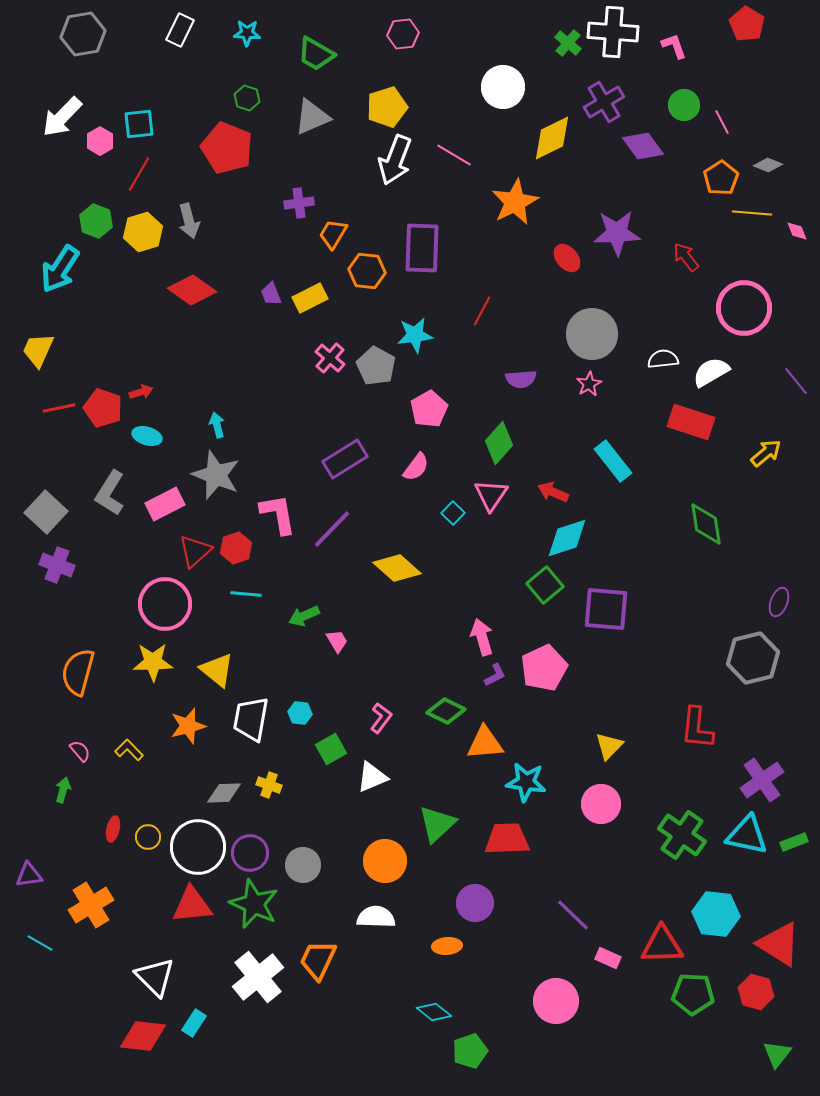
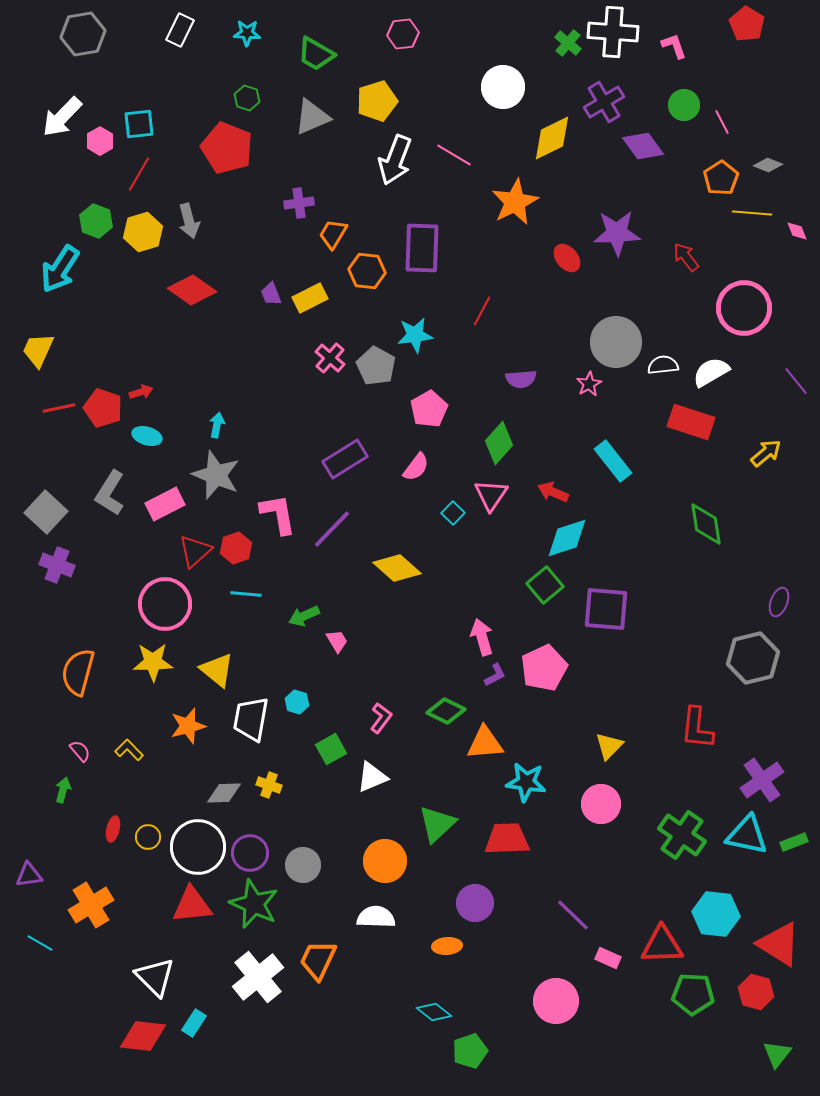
yellow pentagon at (387, 107): moved 10 px left, 6 px up
gray circle at (592, 334): moved 24 px right, 8 px down
white semicircle at (663, 359): moved 6 px down
cyan arrow at (217, 425): rotated 25 degrees clockwise
cyan hexagon at (300, 713): moved 3 px left, 11 px up; rotated 10 degrees clockwise
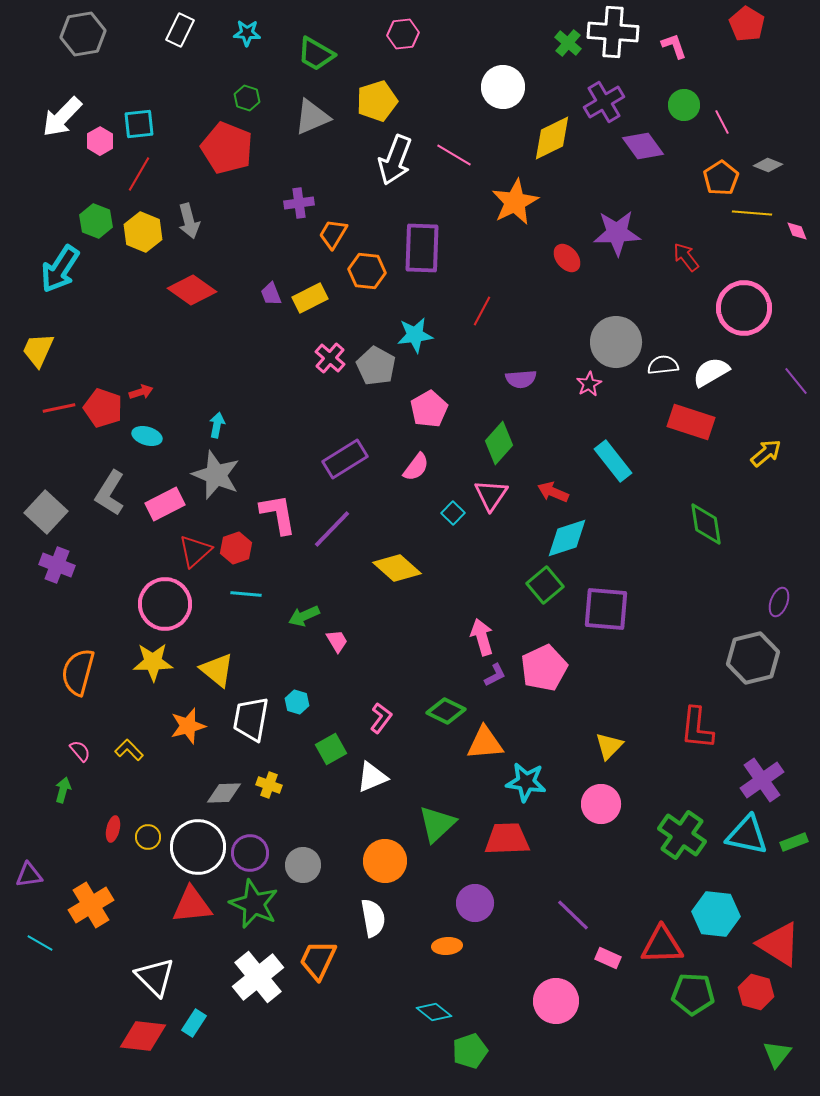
yellow hexagon at (143, 232): rotated 21 degrees counterclockwise
white semicircle at (376, 917): moved 3 px left, 1 px down; rotated 78 degrees clockwise
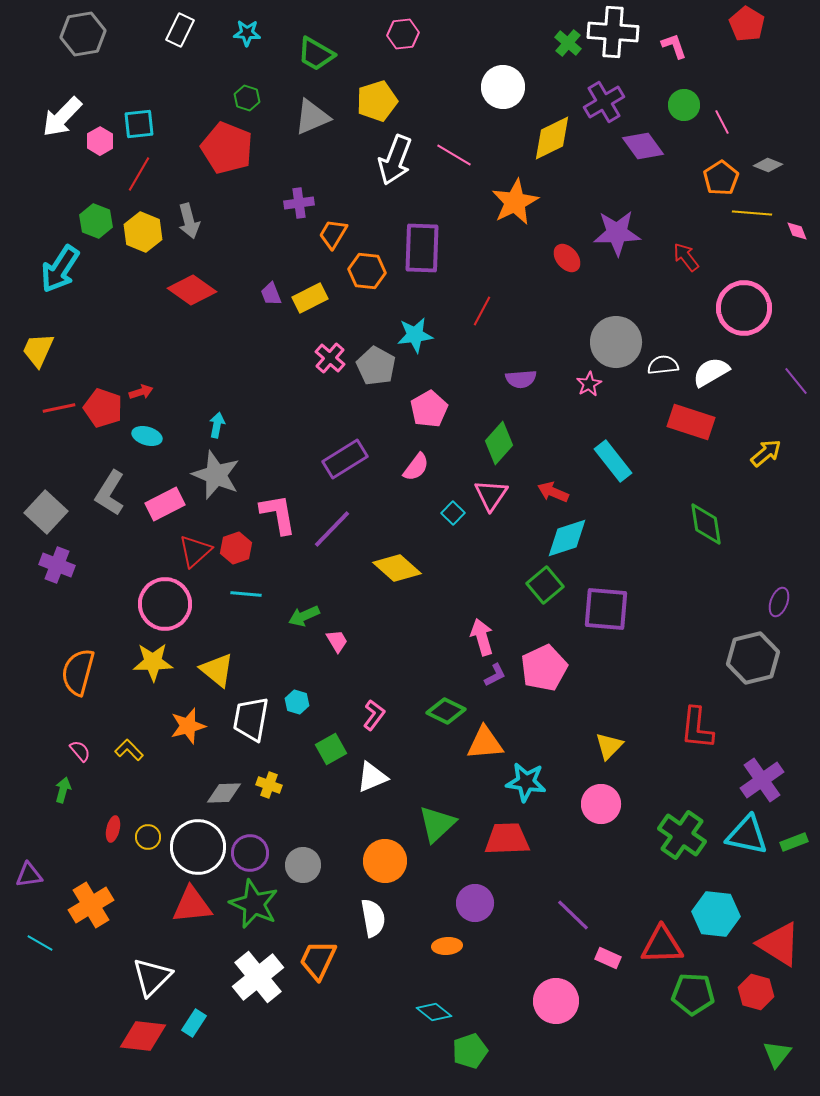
pink L-shape at (381, 718): moved 7 px left, 3 px up
white triangle at (155, 977): moved 3 px left; rotated 30 degrees clockwise
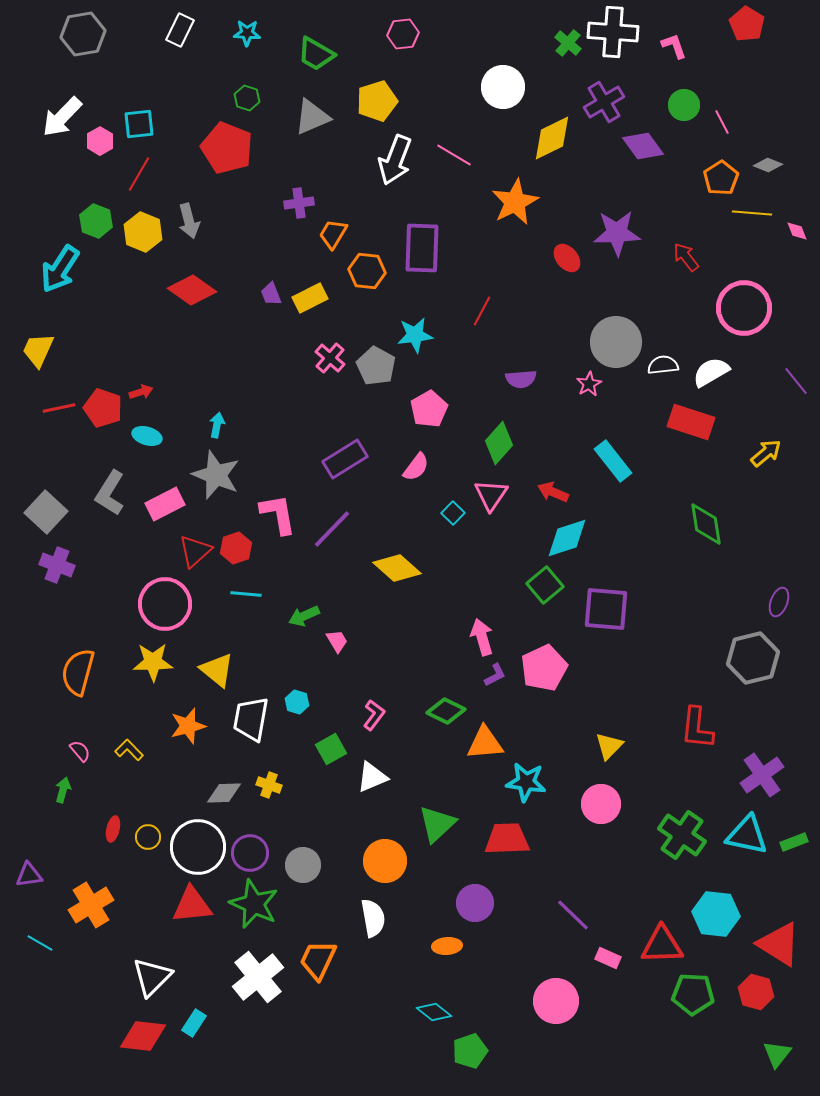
purple cross at (762, 780): moved 5 px up
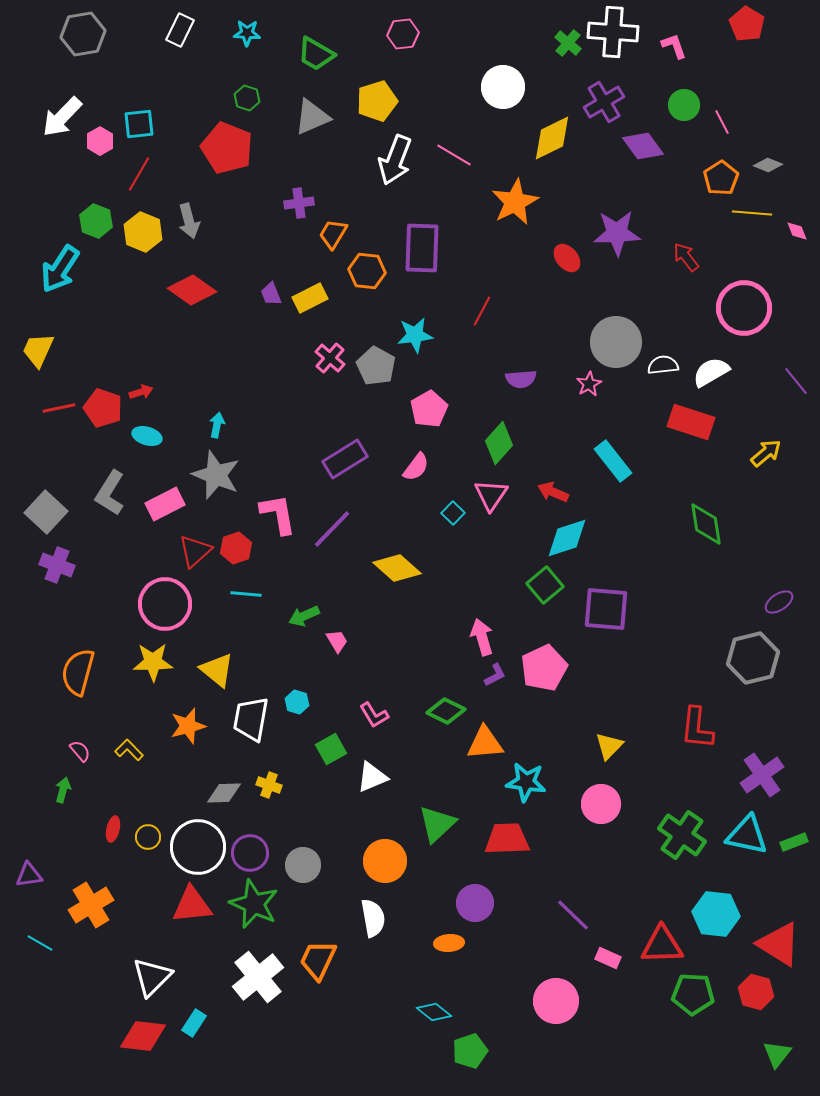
purple ellipse at (779, 602): rotated 36 degrees clockwise
pink L-shape at (374, 715): rotated 112 degrees clockwise
orange ellipse at (447, 946): moved 2 px right, 3 px up
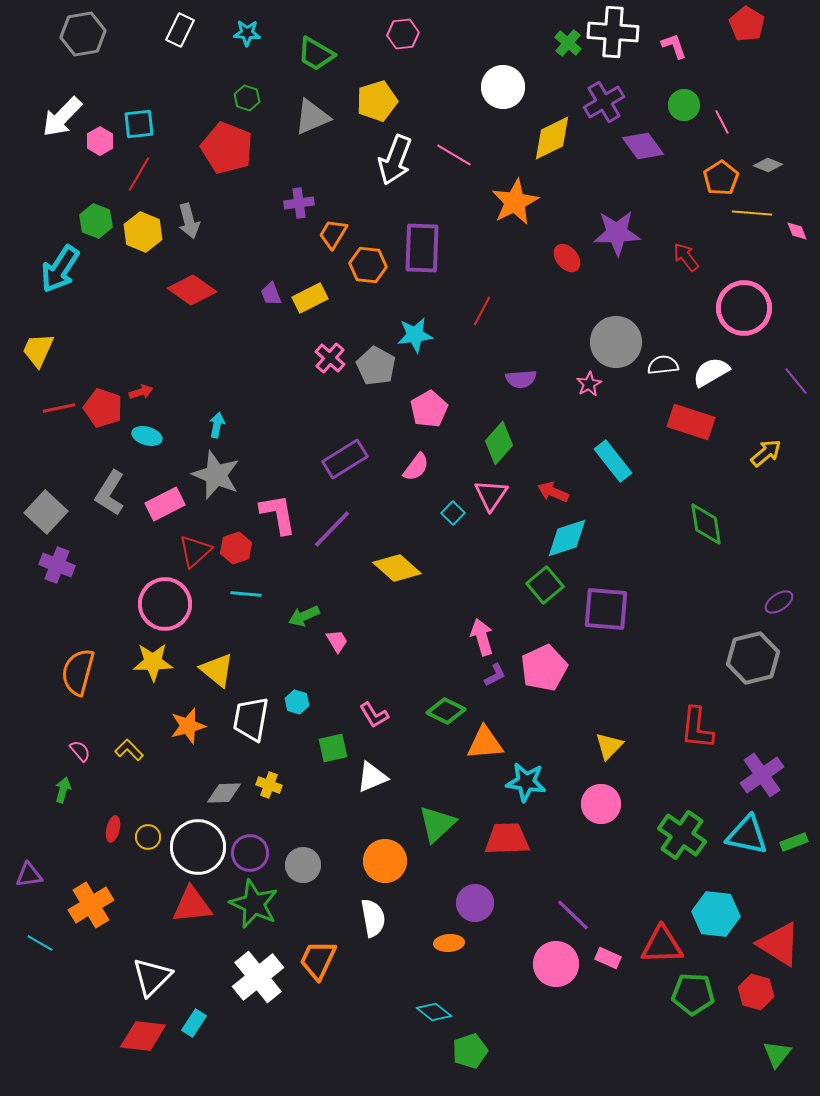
orange hexagon at (367, 271): moved 1 px right, 6 px up
green square at (331, 749): moved 2 px right, 1 px up; rotated 16 degrees clockwise
pink circle at (556, 1001): moved 37 px up
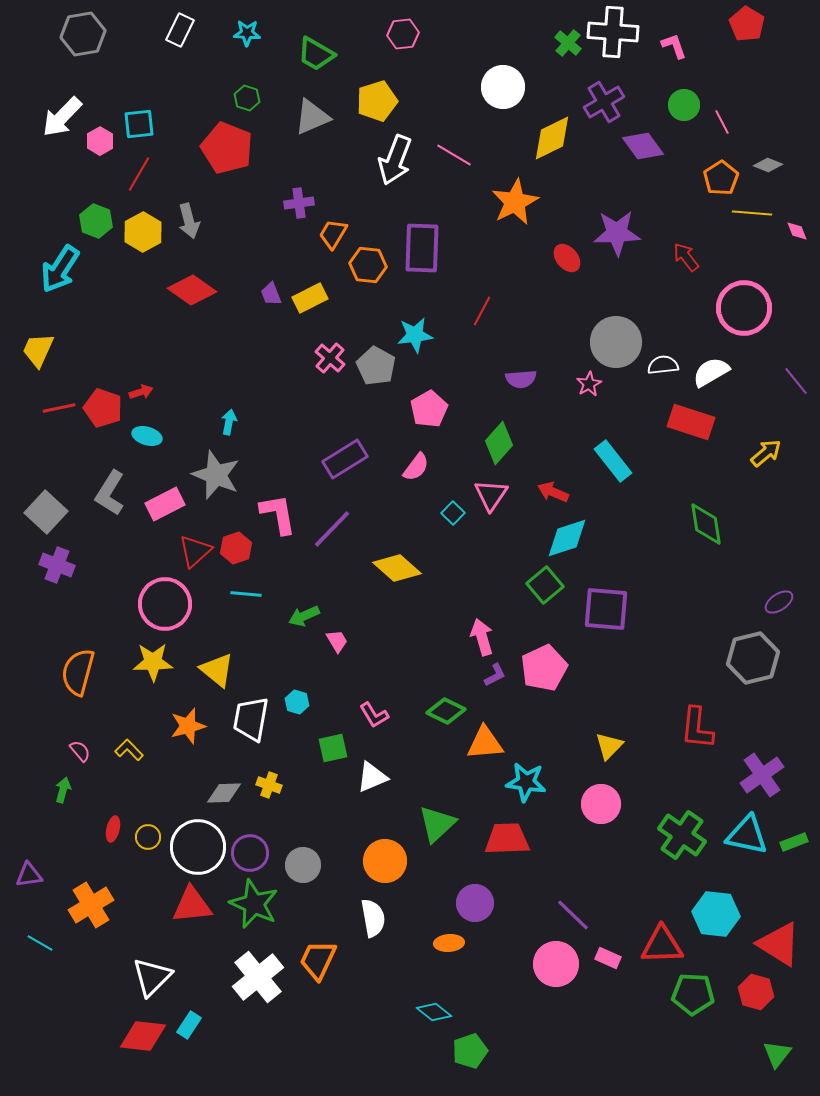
yellow hexagon at (143, 232): rotated 9 degrees clockwise
cyan arrow at (217, 425): moved 12 px right, 3 px up
cyan rectangle at (194, 1023): moved 5 px left, 2 px down
